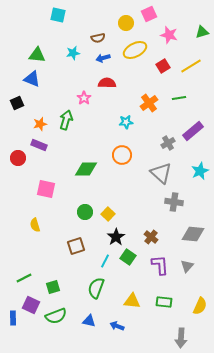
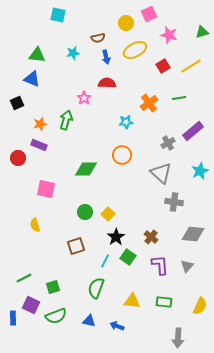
blue arrow at (103, 58): moved 3 px right, 1 px up; rotated 88 degrees counterclockwise
gray arrow at (181, 338): moved 3 px left
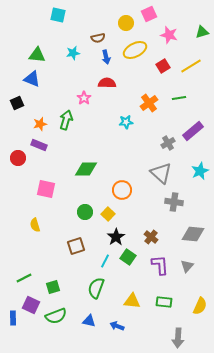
orange circle at (122, 155): moved 35 px down
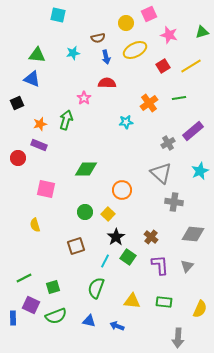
yellow semicircle at (200, 306): moved 3 px down
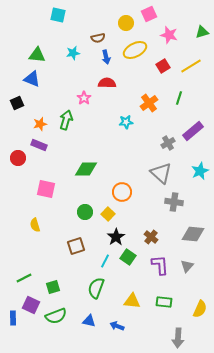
green line at (179, 98): rotated 64 degrees counterclockwise
orange circle at (122, 190): moved 2 px down
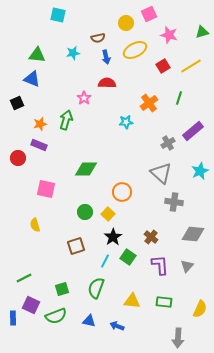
black star at (116, 237): moved 3 px left
green square at (53, 287): moved 9 px right, 2 px down
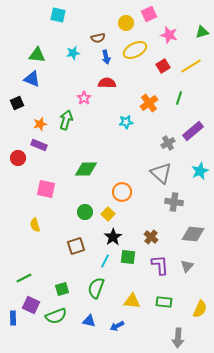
green square at (128, 257): rotated 28 degrees counterclockwise
blue arrow at (117, 326): rotated 48 degrees counterclockwise
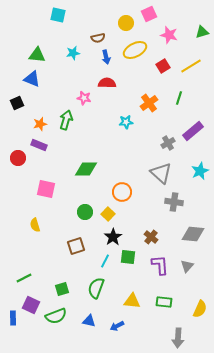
pink star at (84, 98): rotated 24 degrees counterclockwise
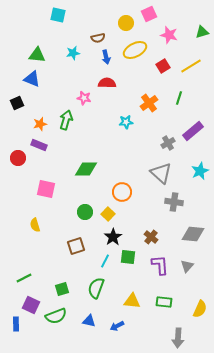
blue rectangle at (13, 318): moved 3 px right, 6 px down
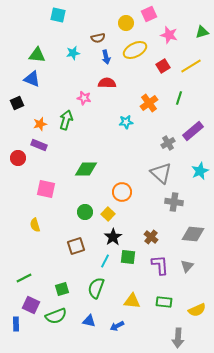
yellow semicircle at (200, 309): moved 3 px left, 1 px down; rotated 42 degrees clockwise
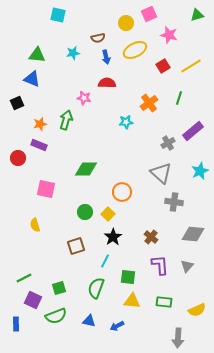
green triangle at (202, 32): moved 5 px left, 17 px up
green square at (128, 257): moved 20 px down
green square at (62, 289): moved 3 px left, 1 px up
purple square at (31, 305): moved 2 px right, 5 px up
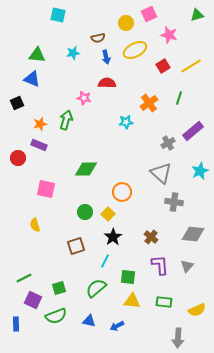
green semicircle at (96, 288): rotated 30 degrees clockwise
